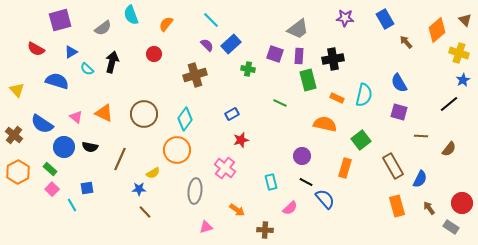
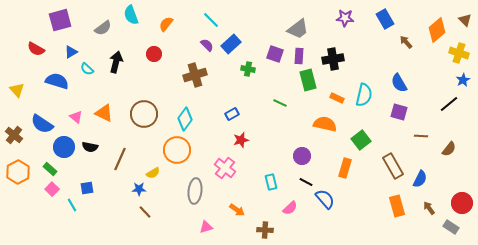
black arrow at (112, 62): moved 4 px right
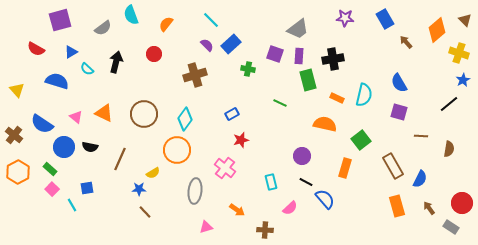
brown semicircle at (449, 149): rotated 28 degrees counterclockwise
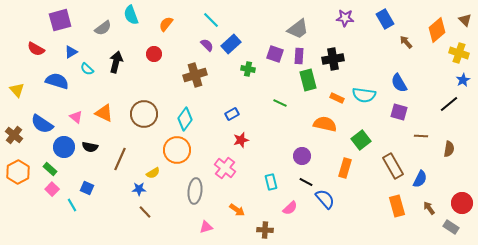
cyan semicircle at (364, 95): rotated 85 degrees clockwise
blue square at (87, 188): rotated 32 degrees clockwise
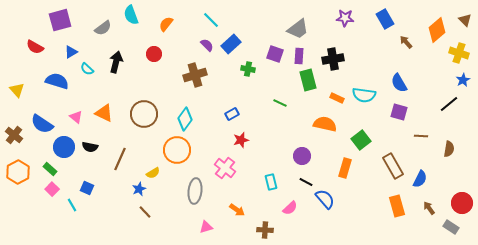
red semicircle at (36, 49): moved 1 px left, 2 px up
blue star at (139, 189): rotated 24 degrees counterclockwise
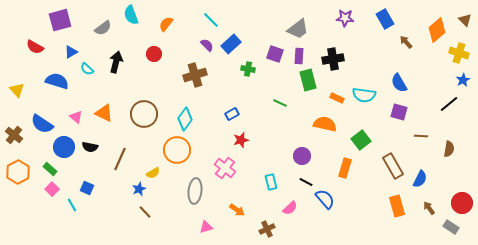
brown cross at (265, 230): moved 2 px right, 1 px up; rotated 28 degrees counterclockwise
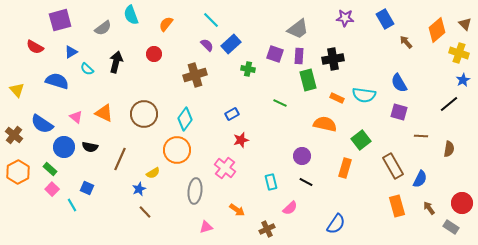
brown triangle at (465, 20): moved 4 px down
blue semicircle at (325, 199): moved 11 px right, 25 px down; rotated 75 degrees clockwise
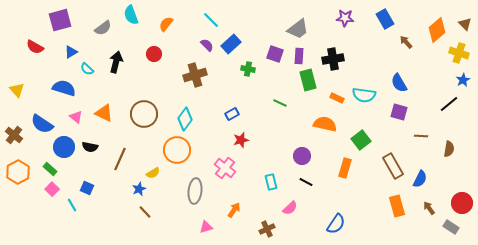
blue semicircle at (57, 81): moved 7 px right, 7 px down
orange arrow at (237, 210): moved 3 px left; rotated 91 degrees counterclockwise
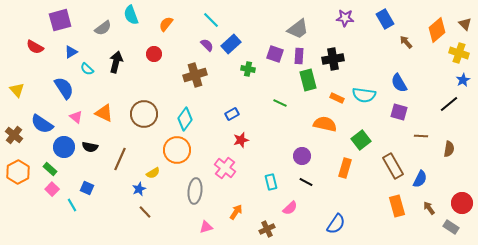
blue semicircle at (64, 88): rotated 40 degrees clockwise
orange arrow at (234, 210): moved 2 px right, 2 px down
